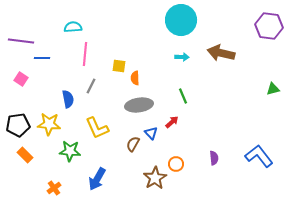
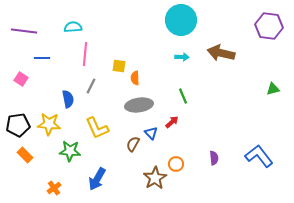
purple line: moved 3 px right, 10 px up
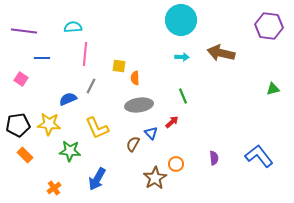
blue semicircle: rotated 102 degrees counterclockwise
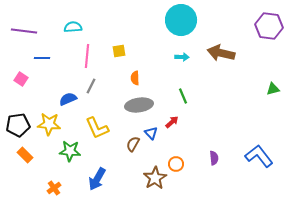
pink line: moved 2 px right, 2 px down
yellow square: moved 15 px up; rotated 16 degrees counterclockwise
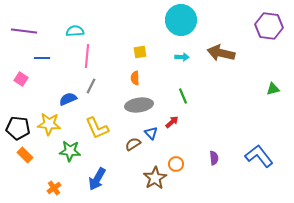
cyan semicircle: moved 2 px right, 4 px down
yellow square: moved 21 px right, 1 px down
black pentagon: moved 3 px down; rotated 15 degrees clockwise
brown semicircle: rotated 28 degrees clockwise
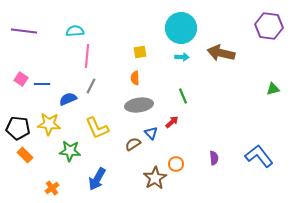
cyan circle: moved 8 px down
blue line: moved 26 px down
orange cross: moved 2 px left
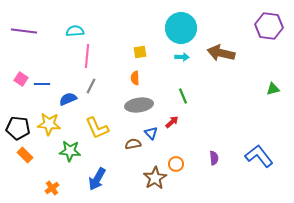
brown semicircle: rotated 21 degrees clockwise
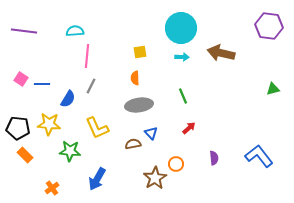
blue semicircle: rotated 144 degrees clockwise
red arrow: moved 17 px right, 6 px down
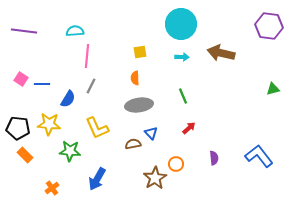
cyan circle: moved 4 px up
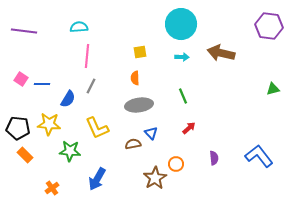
cyan semicircle: moved 4 px right, 4 px up
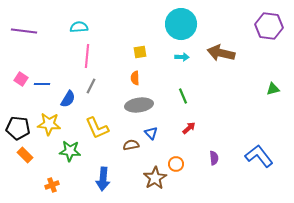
brown semicircle: moved 2 px left, 1 px down
blue arrow: moved 6 px right; rotated 25 degrees counterclockwise
orange cross: moved 3 px up; rotated 16 degrees clockwise
